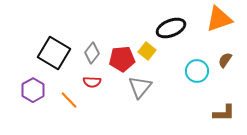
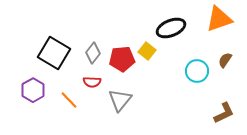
gray diamond: moved 1 px right
gray triangle: moved 20 px left, 13 px down
brown L-shape: rotated 25 degrees counterclockwise
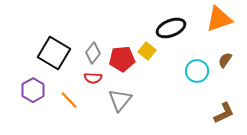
red semicircle: moved 1 px right, 4 px up
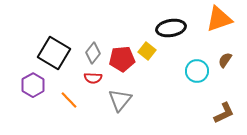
black ellipse: rotated 12 degrees clockwise
purple hexagon: moved 5 px up
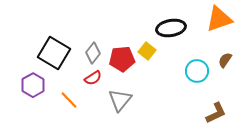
red semicircle: rotated 36 degrees counterclockwise
brown L-shape: moved 8 px left
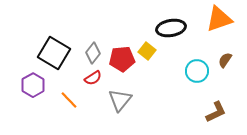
brown L-shape: moved 1 px up
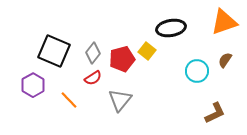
orange triangle: moved 5 px right, 3 px down
black square: moved 2 px up; rotated 8 degrees counterclockwise
red pentagon: rotated 10 degrees counterclockwise
brown L-shape: moved 1 px left, 1 px down
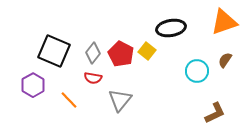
red pentagon: moved 1 px left, 5 px up; rotated 30 degrees counterclockwise
red semicircle: rotated 42 degrees clockwise
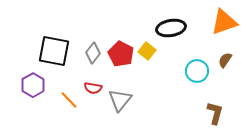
black square: rotated 12 degrees counterclockwise
red semicircle: moved 10 px down
brown L-shape: rotated 50 degrees counterclockwise
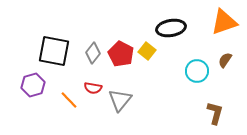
purple hexagon: rotated 15 degrees clockwise
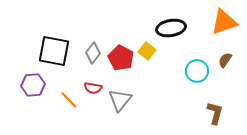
red pentagon: moved 4 px down
purple hexagon: rotated 10 degrees clockwise
